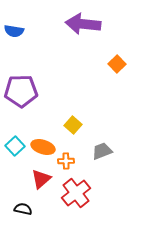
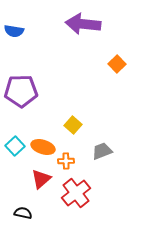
black semicircle: moved 4 px down
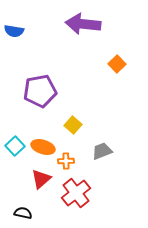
purple pentagon: moved 19 px right; rotated 8 degrees counterclockwise
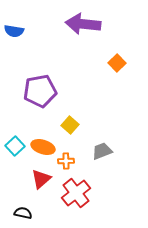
orange square: moved 1 px up
yellow square: moved 3 px left
